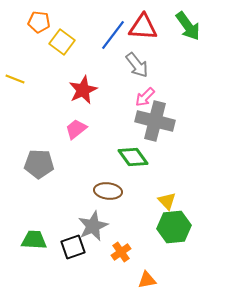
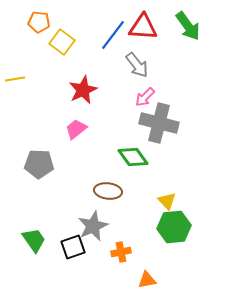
yellow line: rotated 30 degrees counterclockwise
gray cross: moved 4 px right, 2 px down
green trapezoid: rotated 52 degrees clockwise
orange cross: rotated 24 degrees clockwise
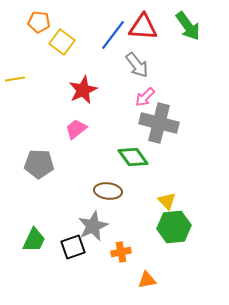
green trapezoid: rotated 60 degrees clockwise
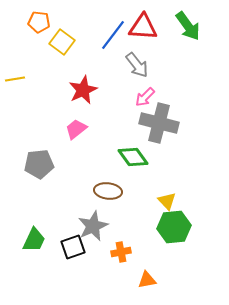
gray pentagon: rotated 8 degrees counterclockwise
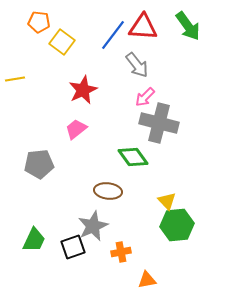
green hexagon: moved 3 px right, 2 px up
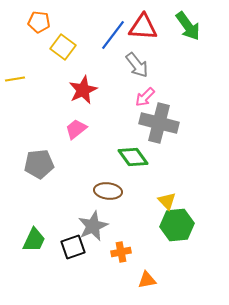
yellow square: moved 1 px right, 5 px down
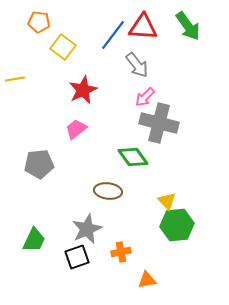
gray star: moved 6 px left, 3 px down
black square: moved 4 px right, 10 px down
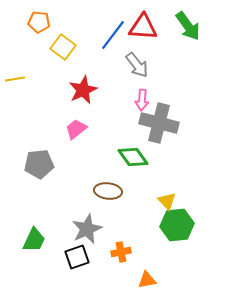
pink arrow: moved 3 px left, 3 px down; rotated 40 degrees counterclockwise
